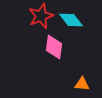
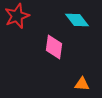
red star: moved 24 px left
cyan diamond: moved 6 px right
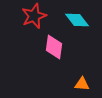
red star: moved 17 px right
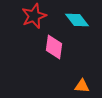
orange triangle: moved 2 px down
